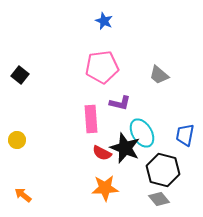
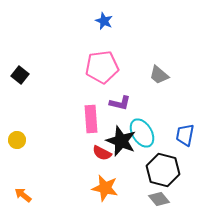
black star: moved 4 px left, 7 px up
orange star: rotated 16 degrees clockwise
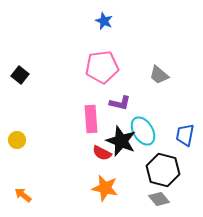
cyan ellipse: moved 1 px right, 2 px up
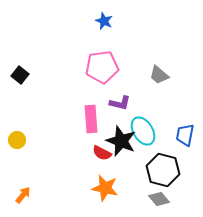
orange arrow: rotated 90 degrees clockwise
